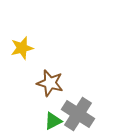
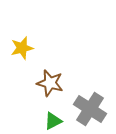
gray cross: moved 12 px right, 5 px up
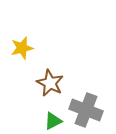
brown star: rotated 12 degrees clockwise
gray cross: moved 4 px left, 1 px down; rotated 12 degrees counterclockwise
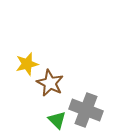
yellow star: moved 5 px right, 16 px down
green triangle: moved 4 px right, 1 px up; rotated 48 degrees counterclockwise
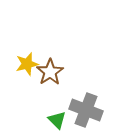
brown star: moved 11 px up; rotated 12 degrees clockwise
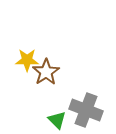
yellow star: moved 4 px up; rotated 15 degrees clockwise
brown star: moved 4 px left
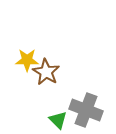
brown star: rotated 8 degrees counterclockwise
green triangle: moved 1 px right
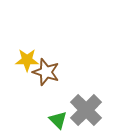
brown star: rotated 12 degrees counterclockwise
gray cross: rotated 24 degrees clockwise
